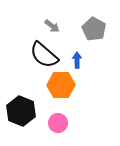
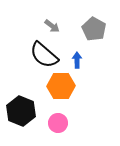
orange hexagon: moved 1 px down
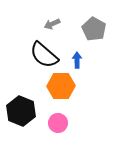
gray arrow: moved 2 px up; rotated 119 degrees clockwise
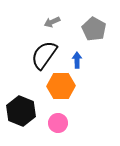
gray arrow: moved 2 px up
black semicircle: rotated 84 degrees clockwise
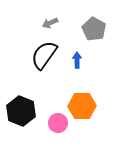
gray arrow: moved 2 px left, 1 px down
orange hexagon: moved 21 px right, 20 px down
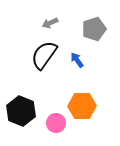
gray pentagon: rotated 25 degrees clockwise
blue arrow: rotated 35 degrees counterclockwise
pink circle: moved 2 px left
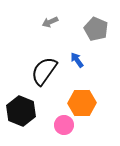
gray arrow: moved 1 px up
gray pentagon: moved 2 px right; rotated 30 degrees counterclockwise
black semicircle: moved 16 px down
orange hexagon: moved 3 px up
pink circle: moved 8 px right, 2 px down
